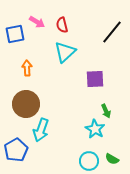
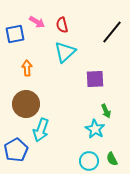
green semicircle: rotated 32 degrees clockwise
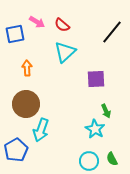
red semicircle: rotated 35 degrees counterclockwise
purple square: moved 1 px right
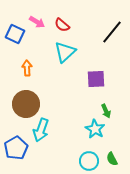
blue square: rotated 36 degrees clockwise
blue pentagon: moved 2 px up
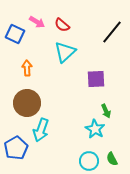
brown circle: moved 1 px right, 1 px up
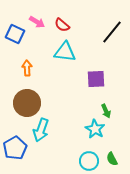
cyan triangle: rotated 50 degrees clockwise
blue pentagon: moved 1 px left
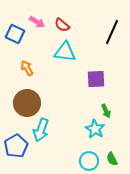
black line: rotated 15 degrees counterclockwise
orange arrow: rotated 28 degrees counterclockwise
blue pentagon: moved 1 px right, 2 px up
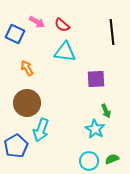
black line: rotated 30 degrees counterclockwise
green semicircle: rotated 96 degrees clockwise
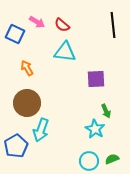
black line: moved 1 px right, 7 px up
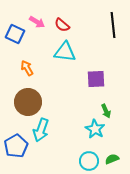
brown circle: moved 1 px right, 1 px up
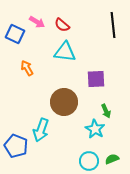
brown circle: moved 36 px right
blue pentagon: rotated 20 degrees counterclockwise
